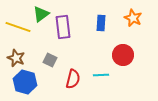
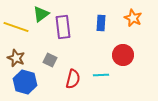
yellow line: moved 2 px left
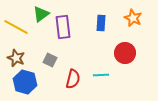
yellow line: rotated 10 degrees clockwise
red circle: moved 2 px right, 2 px up
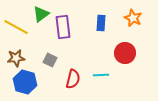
brown star: rotated 30 degrees counterclockwise
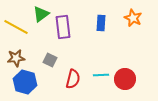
red circle: moved 26 px down
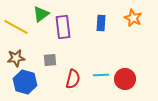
gray square: rotated 32 degrees counterclockwise
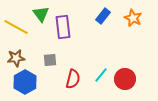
green triangle: rotated 30 degrees counterclockwise
blue rectangle: moved 2 px right, 7 px up; rotated 35 degrees clockwise
cyan line: rotated 49 degrees counterclockwise
blue hexagon: rotated 15 degrees clockwise
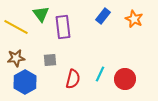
orange star: moved 1 px right, 1 px down
cyan line: moved 1 px left, 1 px up; rotated 14 degrees counterclockwise
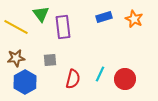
blue rectangle: moved 1 px right, 1 px down; rotated 35 degrees clockwise
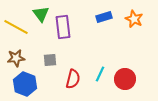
blue hexagon: moved 2 px down; rotated 10 degrees counterclockwise
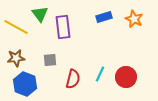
green triangle: moved 1 px left
red circle: moved 1 px right, 2 px up
